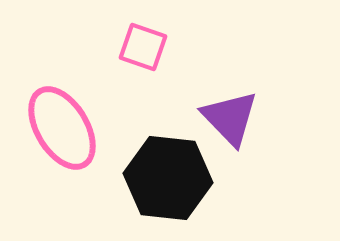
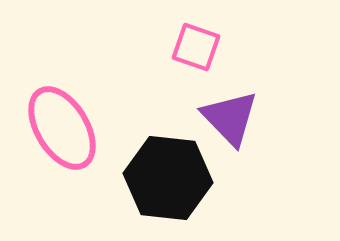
pink square: moved 53 px right
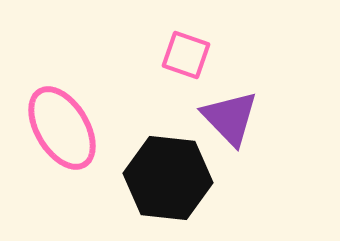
pink square: moved 10 px left, 8 px down
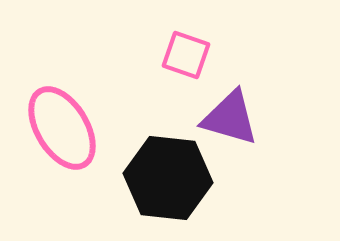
purple triangle: rotated 30 degrees counterclockwise
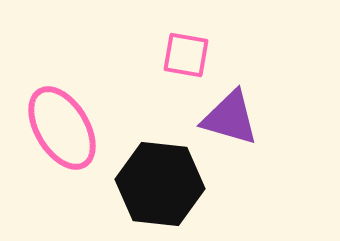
pink square: rotated 9 degrees counterclockwise
black hexagon: moved 8 px left, 6 px down
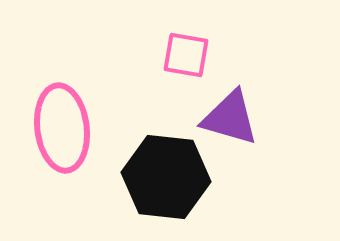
pink ellipse: rotated 24 degrees clockwise
black hexagon: moved 6 px right, 7 px up
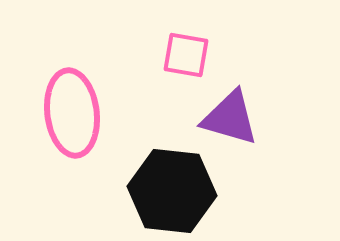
pink ellipse: moved 10 px right, 15 px up
black hexagon: moved 6 px right, 14 px down
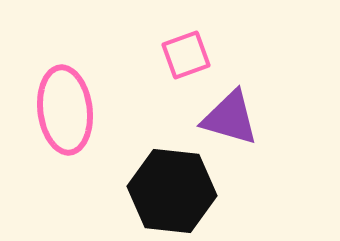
pink square: rotated 30 degrees counterclockwise
pink ellipse: moved 7 px left, 3 px up
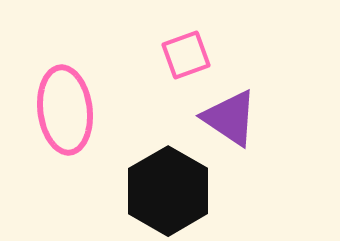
purple triangle: rotated 18 degrees clockwise
black hexagon: moved 4 px left; rotated 24 degrees clockwise
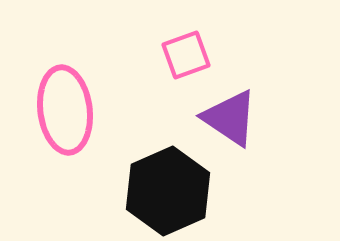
black hexagon: rotated 6 degrees clockwise
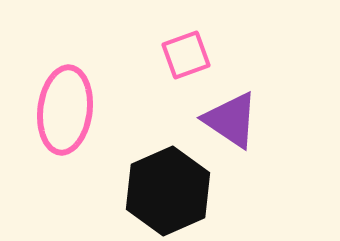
pink ellipse: rotated 14 degrees clockwise
purple triangle: moved 1 px right, 2 px down
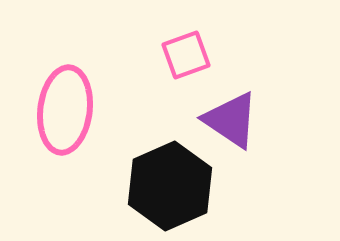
black hexagon: moved 2 px right, 5 px up
